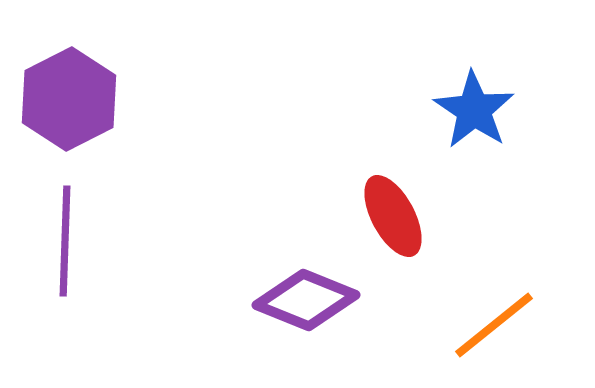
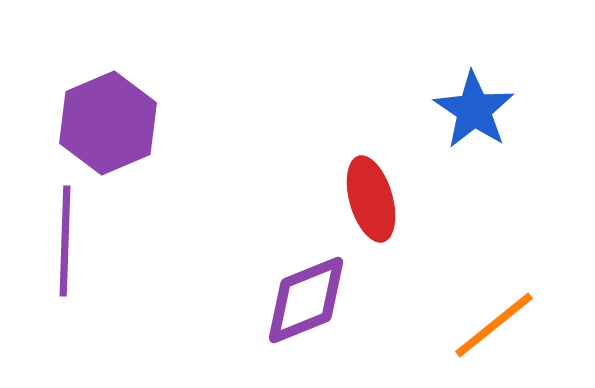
purple hexagon: moved 39 px right, 24 px down; rotated 4 degrees clockwise
red ellipse: moved 22 px left, 17 px up; rotated 12 degrees clockwise
purple diamond: rotated 44 degrees counterclockwise
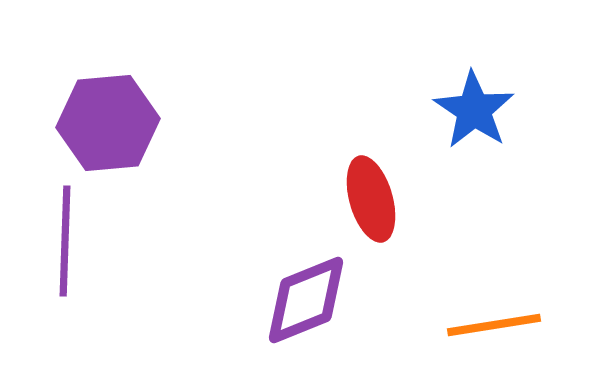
purple hexagon: rotated 18 degrees clockwise
orange line: rotated 30 degrees clockwise
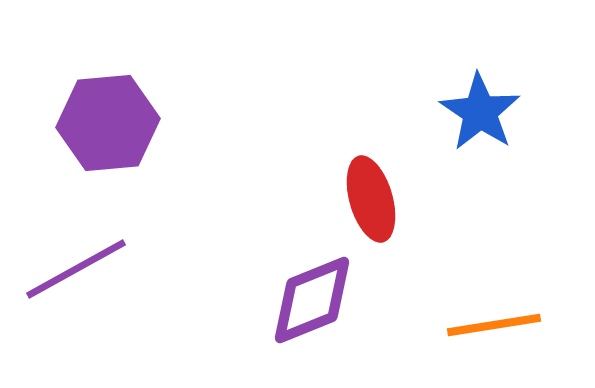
blue star: moved 6 px right, 2 px down
purple line: moved 11 px right, 28 px down; rotated 59 degrees clockwise
purple diamond: moved 6 px right
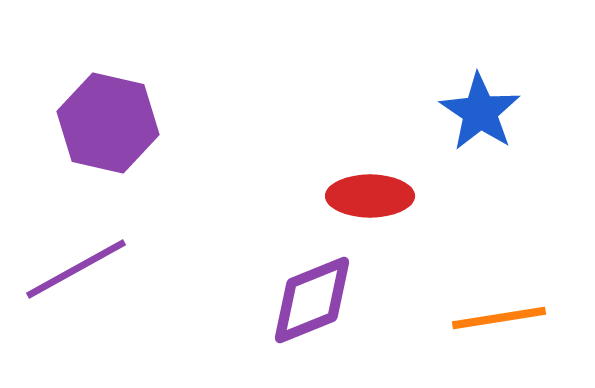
purple hexagon: rotated 18 degrees clockwise
red ellipse: moved 1 px left, 3 px up; rotated 74 degrees counterclockwise
orange line: moved 5 px right, 7 px up
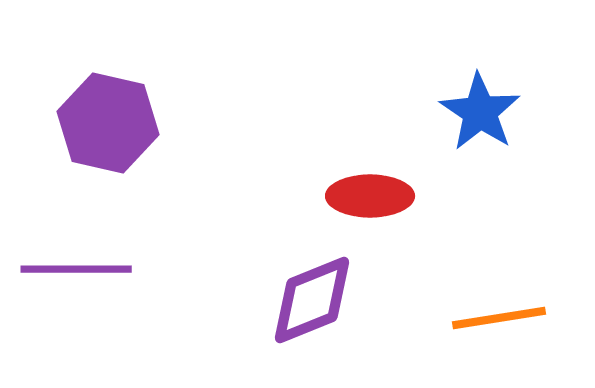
purple line: rotated 29 degrees clockwise
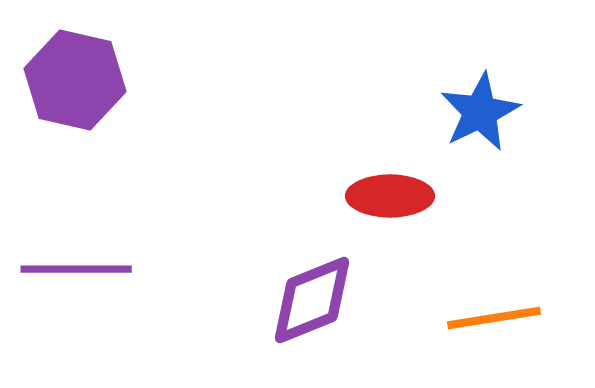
blue star: rotated 12 degrees clockwise
purple hexagon: moved 33 px left, 43 px up
red ellipse: moved 20 px right
orange line: moved 5 px left
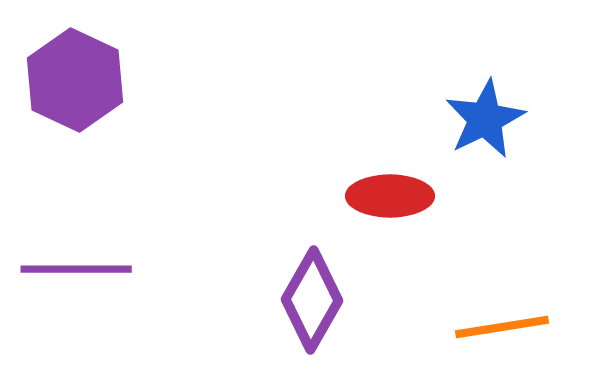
purple hexagon: rotated 12 degrees clockwise
blue star: moved 5 px right, 7 px down
purple diamond: rotated 38 degrees counterclockwise
orange line: moved 8 px right, 9 px down
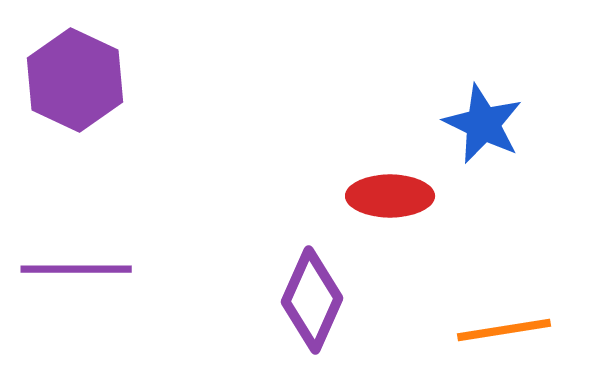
blue star: moved 2 px left, 5 px down; rotated 20 degrees counterclockwise
purple diamond: rotated 6 degrees counterclockwise
orange line: moved 2 px right, 3 px down
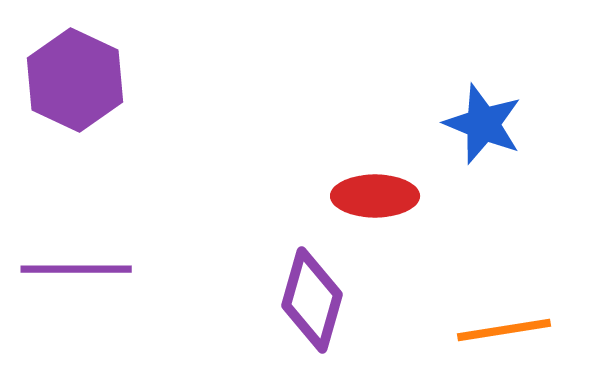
blue star: rotated 4 degrees counterclockwise
red ellipse: moved 15 px left
purple diamond: rotated 8 degrees counterclockwise
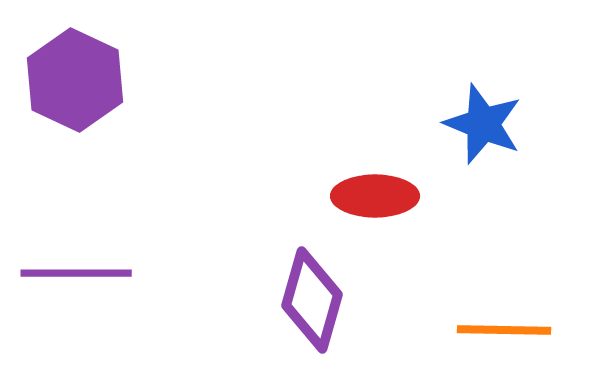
purple line: moved 4 px down
orange line: rotated 10 degrees clockwise
